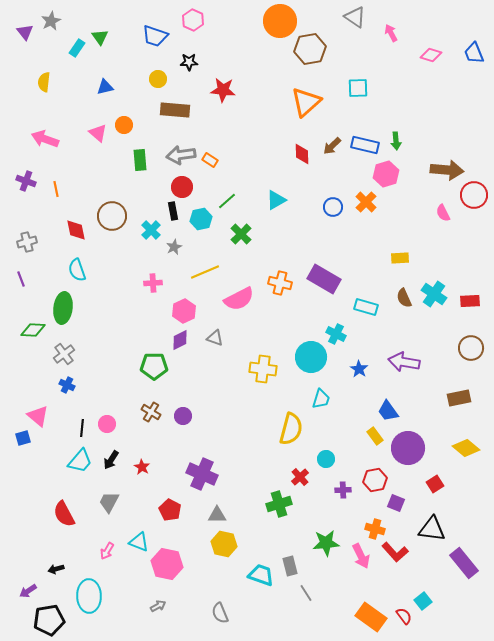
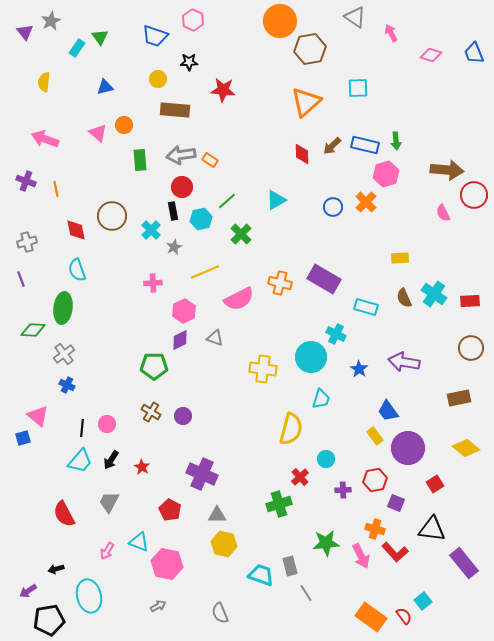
cyan ellipse at (89, 596): rotated 12 degrees counterclockwise
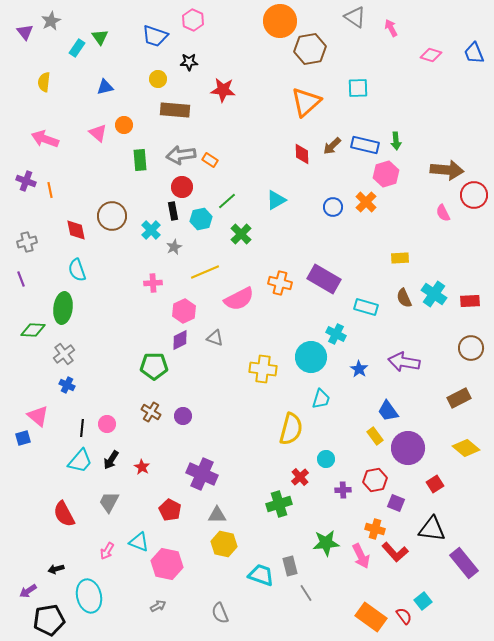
pink arrow at (391, 33): moved 5 px up
orange line at (56, 189): moved 6 px left, 1 px down
brown rectangle at (459, 398): rotated 15 degrees counterclockwise
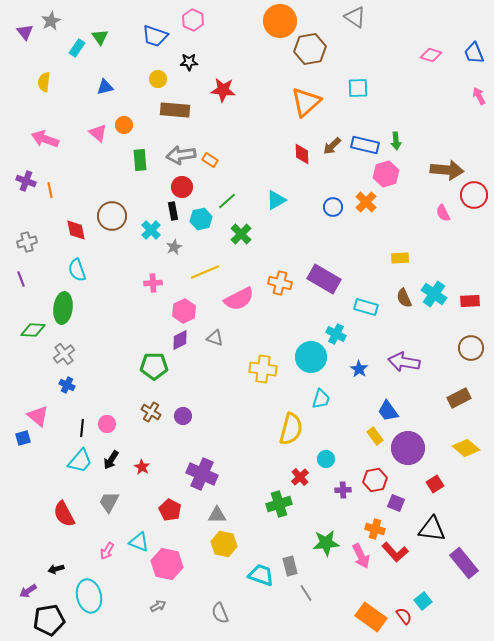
pink arrow at (391, 28): moved 88 px right, 68 px down
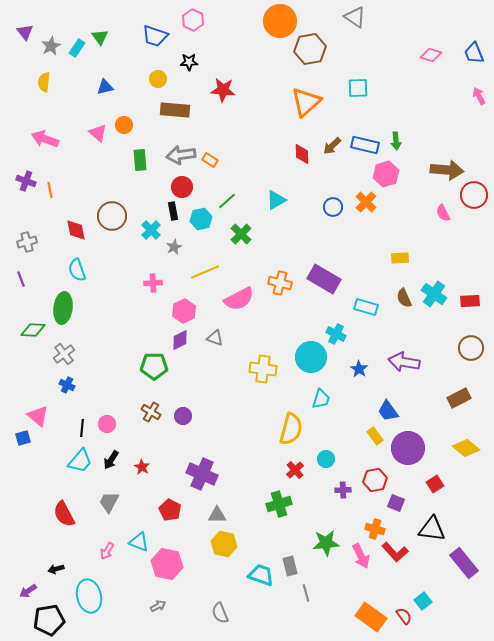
gray star at (51, 21): moved 25 px down
red cross at (300, 477): moved 5 px left, 7 px up
gray line at (306, 593): rotated 18 degrees clockwise
